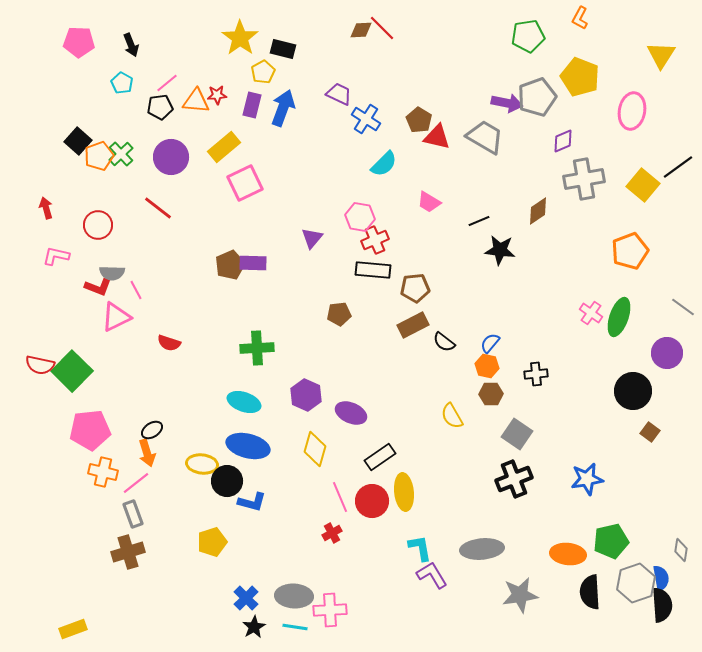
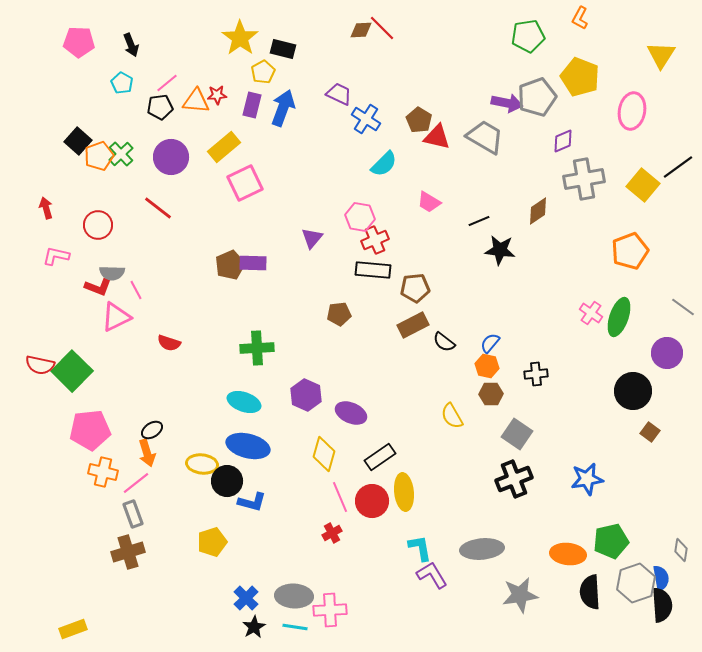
yellow diamond at (315, 449): moved 9 px right, 5 px down
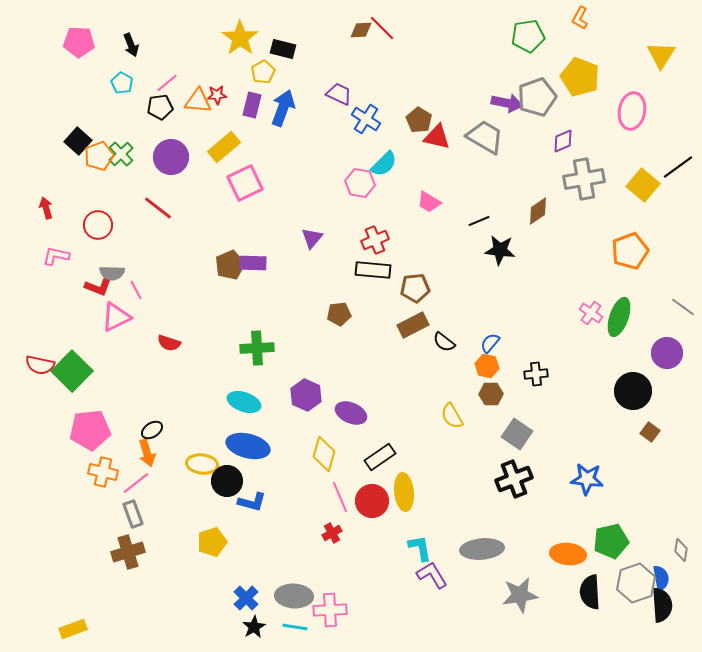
orange triangle at (196, 101): moved 2 px right
pink hexagon at (360, 217): moved 34 px up
blue star at (587, 479): rotated 16 degrees clockwise
